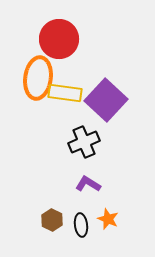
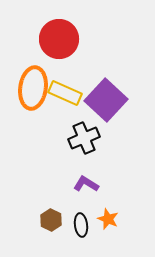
orange ellipse: moved 5 px left, 10 px down
yellow rectangle: rotated 16 degrees clockwise
black cross: moved 4 px up
purple L-shape: moved 2 px left
brown hexagon: moved 1 px left
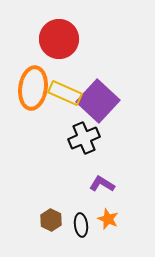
purple square: moved 8 px left, 1 px down
purple L-shape: moved 16 px right
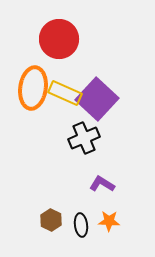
purple square: moved 1 px left, 2 px up
orange star: moved 1 px right, 2 px down; rotated 20 degrees counterclockwise
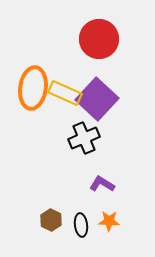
red circle: moved 40 px right
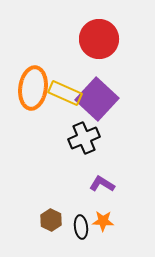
orange star: moved 6 px left
black ellipse: moved 2 px down
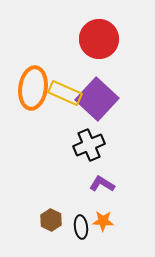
black cross: moved 5 px right, 7 px down
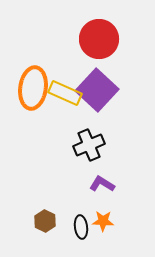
purple square: moved 9 px up
brown hexagon: moved 6 px left, 1 px down
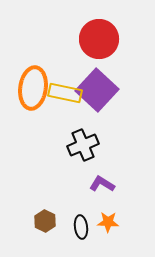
yellow rectangle: rotated 12 degrees counterclockwise
black cross: moved 6 px left
orange star: moved 5 px right, 1 px down
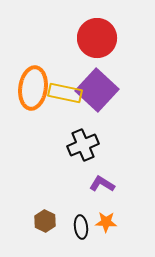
red circle: moved 2 px left, 1 px up
orange star: moved 2 px left
